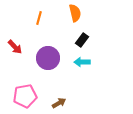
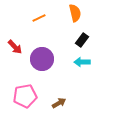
orange line: rotated 48 degrees clockwise
purple circle: moved 6 px left, 1 px down
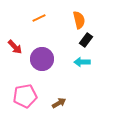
orange semicircle: moved 4 px right, 7 px down
black rectangle: moved 4 px right
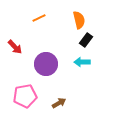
purple circle: moved 4 px right, 5 px down
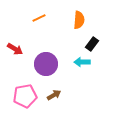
orange semicircle: rotated 18 degrees clockwise
black rectangle: moved 6 px right, 4 px down
red arrow: moved 2 px down; rotated 14 degrees counterclockwise
brown arrow: moved 5 px left, 8 px up
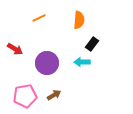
purple circle: moved 1 px right, 1 px up
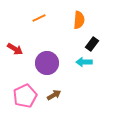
cyan arrow: moved 2 px right
pink pentagon: rotated 15 degrees counterclockwise
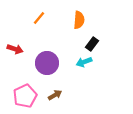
orange line: rotated 24 degrees counterclockwise
red arrow: rotated 14 degrees counterclockwise
cyan arrow: rotated 21 degrees counterclockwise
brown arrow: moved 1 px right
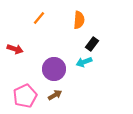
purple circle: moved 7 px right, 6 px down
